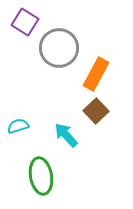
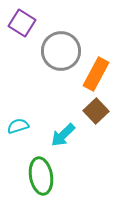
purple square: moved 3 px left, 1 px down
gray circle: moved 2 px right, 3 px down
cyan arrow: moved 3 px left; rotated 92 degrees counterclockwise
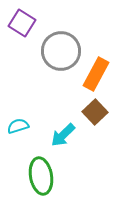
brown square: moved 1 px left, 1 px down
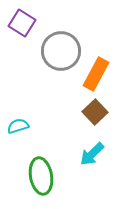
cyan arrow: moved 29 px right, 19 px down
